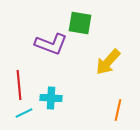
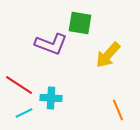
yellow arrow: moved 7 px up
red line: rotated 52 degrees counterclockwise
orange line: rotated 35 degrees counterclockwise
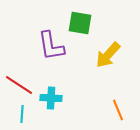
purple L-shape: moved 2 px down; rotated 60 degrees clockwise
cyan line: moved 2 px left, 1 px down; rotated 60 degrees counterclockwise
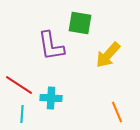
orange line: moved 1 px left, 2 px down
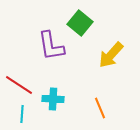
green square: rotated 30 degrees clockwise
yellow arrow: moved 3 px right
cyan cross: moved 2 px right, 1 px down
orange line: moved 17 px left, 4 px up
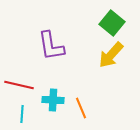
green square: moved 32 px right
red line: rotated 20 degrees counterclockwise
cyan cross: moved 1 px down
orange line: moved 19 px left
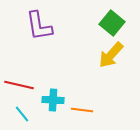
purple L-shape: moved 12 px left, 20 px up
orange line: moved 1 px right, 2 px down; rotated 60 degrees counterclockwise
cyan line: rotated 42 degrees counterclockwise
